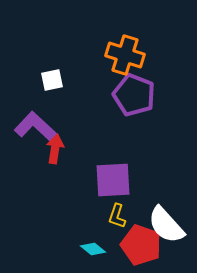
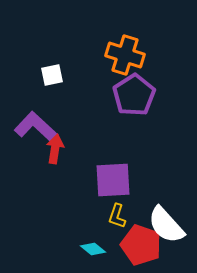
white square: moved 5 px up
purple pentagon: rotated 18 degrees clockwise
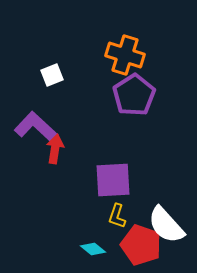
white square: rotated 10 degrees counterclockwise
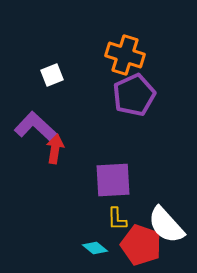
purple pentagon: rotated 9 degrees clockwise
yellow L-shape: moved 3 px down; rotated 20 degrees counterclockwise
cyan diamond: moved 2 px right, 1 px up
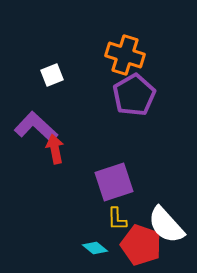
purple pentagon: rotated 6 degrees counterclockwise
red arrow: rotated 20 degrees counterclockwise
purple square: moved 1 px right, 2 px down; rotated 15 degrees counterclockwise
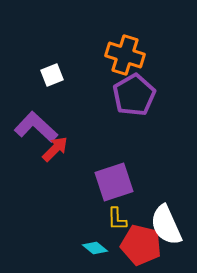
red arrow: rotated 56 degrees clockwise
white semicircle: rotated 18 degrees clockwise
red pentagon: rotated 6 degrees counterclockwise
